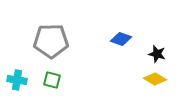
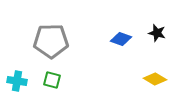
black star: moved 21 px up
cyan cross: moved 1 px down
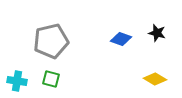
gray pentagon: rotated 12 degrees counterclockwise
green square: moved 1 px left, 1 px up
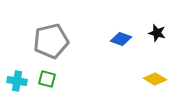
green square: moved 4 px left
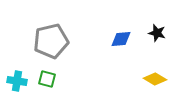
blue diamond: rotated 25 degrees counterclockwise
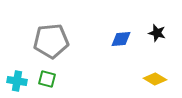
gray pentagon: rotated 8 degrees clockwise
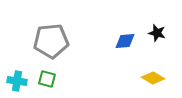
blue diamond: moved 4 px right, 2 px down
yellow diamond: moved 2 px left, 1 px up
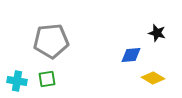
blue diamond: moved 6 px right, 14 px down
green square: rotated 24 degrees counterclockwise
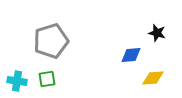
gray pentagon: rotated 12 degrees counterclockwise
yellow diamond: rotated 35 degrees counterclockwise
